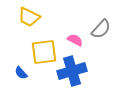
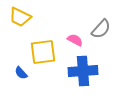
yellow trapezoid: moved 9 px left
yellow square: moved 1 px left
blue cross: moved 11 px right; rotated 12 degrees clockwise
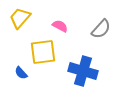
yellow trapezoid: moved 1 px down; rotated 105 degrees clockwise
pink semicircle: moved 15 px left, 14 px up
blue cross: rotated 20 degrees clockwise
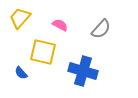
pink semicircle: moved 1 px up
yellow square: rotated 20 degrees clockwise
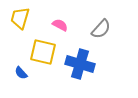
yellow trapezoid: rotated 25 degrees counterclockwise
blue cross: moved 3 px left, 7 px up
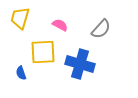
yellow square: rotated 16 degrees counterclockwise
blue semicircle: rotated 24 degrees clockwise
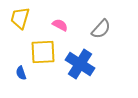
blue cross: rotated 16 degrees clockwise
